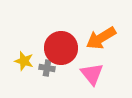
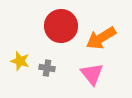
red circle: moved 22 px up
yellow star: moved 4 px left
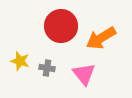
pink triangle: moved 8 px left
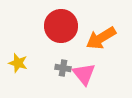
yellow star: moved 2 px left, 2 px down
gray cross: moved 16 px right
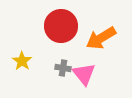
yellow star: moved 4 px right, 2 px up; rotated 18 degrees clockwise
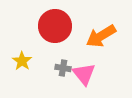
red circle: moved 6 px left
orange arrow: moved 2 px up
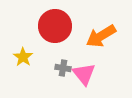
yellow star: moved 1 px right, 4 px up
